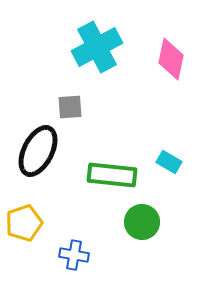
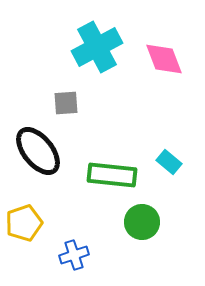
pink diamond: moved 7 px left; rotated 33 degrees counterclockwise
gray square: moved 4 px left, 4 px up
black ellipse: rotated 66 degrees counterclockwise
cyan rectangle: rotated 10 degrees clockwise
blue cross: rotated 28 degrees counterclockwise
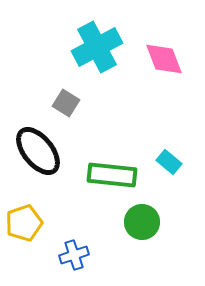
gray square: rotated 36 degrees clockwise
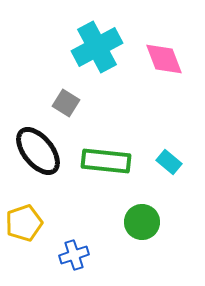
green rectangle: moved 6 px left, 14 px up
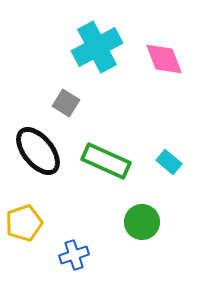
green rectangle: rotated 18 degrees clockwise
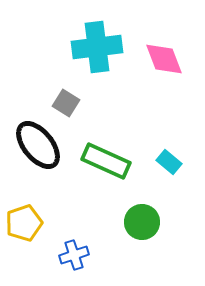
cyan cross: rotated 21 degrees clockwise
black ellipse: moved 6 px up
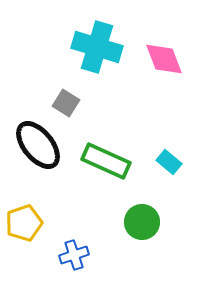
cyan cross: rotated 24 degrees clockwise
